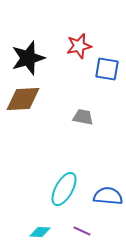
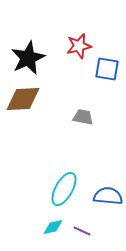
black star: rotated 8 degrees counterclockwise
cyan diamond: moved 13 px right, 5 px up; rotated 15 degrees counterclockwise
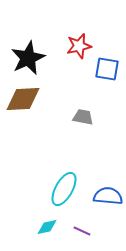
cyan diamond: moved 6 px left
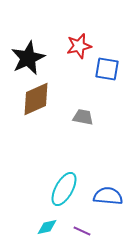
brown diamond: moved 13 px right; rotated 21 degrees counterclockwise
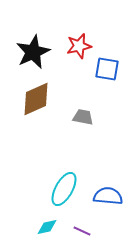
black star: moved 5 px right, 6 px up
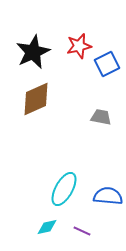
blue square: moved 5 px up; rotated 35 degrees counterclockwise
gray trapezoid: moved 18 px right
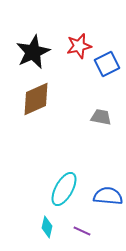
cyan diamond: rotated 65 degrees counterclockwise
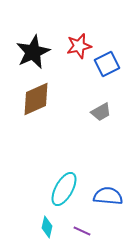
gray trapezoid: moved 5 px up; rotated 140 degrees clockwise
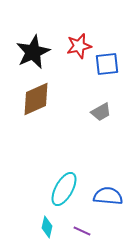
blue square: rotated 20 degrees clockwise
